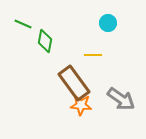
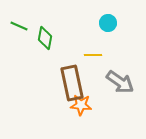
green line: moved 4 px left, 2 px down
green diamond: moved 3 px up
brown rectangle: moved 2 px left; rotated 24 degrees clockwise
gray arrow: moved 1 px left, 17 px up
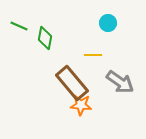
brown rectangle: rotated 28 degrees counterclockwise
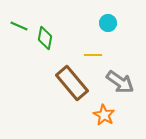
orange star: moved 23 px right, 10 px down; rotated 25 degrees clockwise
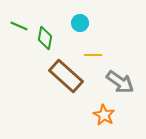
cyan circle: moved 28 px left
brown rectangle: moved 6 px left, 7 px up; rotated 8 degrees counterclockwise
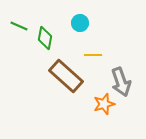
gray arrow: moved 1 px right; rotated 36 degrees clockwise
orange star: moved 11 px up; rotated 25 degrees clockwise
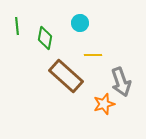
green line: moved 2 px left; rotated 60 degrees clockwise
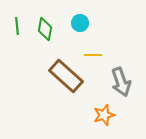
green diamond: moved 9 px up
orange star: moved 11 px down
